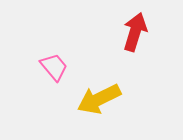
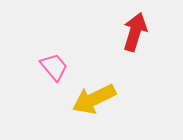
yellow arrow: moved 5 px left
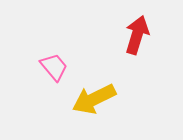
red arrow: moved 2 px right, 3 px down
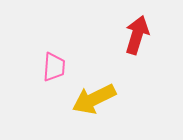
pink trapezoid: rotated 44 degrees clockwise
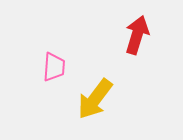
yellow arrow: moved 1 px right; rotated 27 degrees counterclockwise
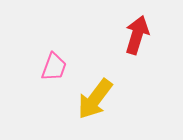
pink trapezoid: rotated 16 degrees clockwise
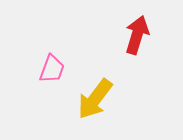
pink trapezoid: moved 2 px left, 2 px down
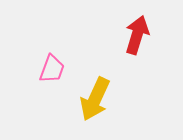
yellow arrow: rotated 12 degrees counterclockwise
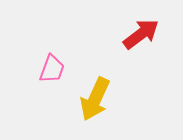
red arrow: moved 4 px right, 1 px up; rotated 36 degrees clockwise
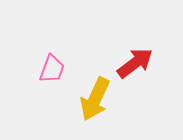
red arrow: moved 6 px left, 29 px down
